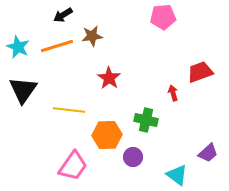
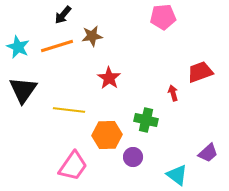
black arrow: rotated 18 degrees counterclockwise
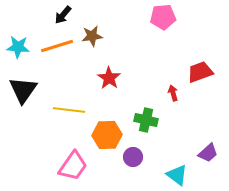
cyan star: rotated 20 degrees counterclockwise
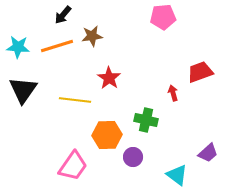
yellow line: moved 6 px right, 10 px up
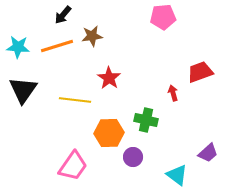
orange hexagon: moved 2 px right, 2 px up
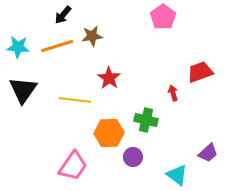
pink pentagon: rotated 30 degrees counterclockwise
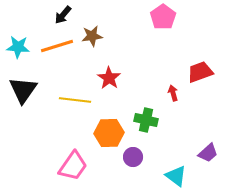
cyan triangle: moved 1 px left, 1 px down
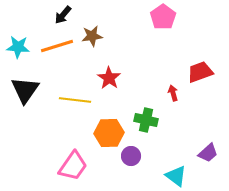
black triangle: moved 2 px right
purple circle: moved 2 px left, 1 px up
